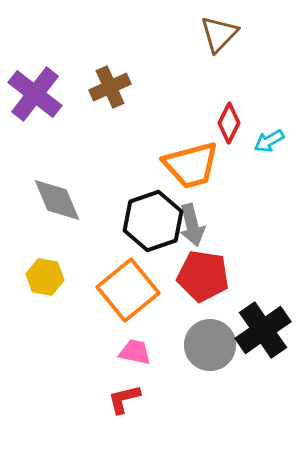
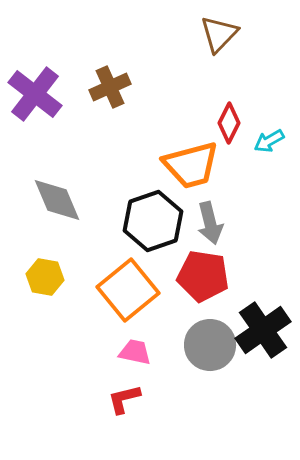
gray arrow: moved 18 px right, 2 px up
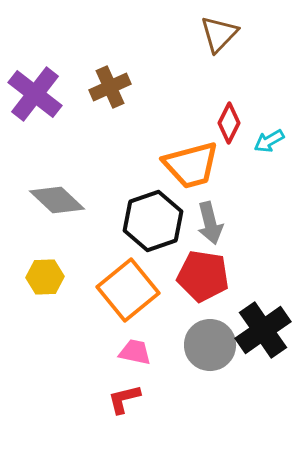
gray diamond: rotated 24 degrees counterclockwise
yellow hexagon: rotated 12 degrees counterclockwise
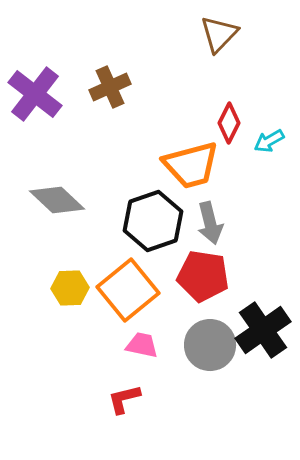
yellow hexagon: moved 25 px right, 11 px down
pink trapezoid: moved 7 px right, 7 px up
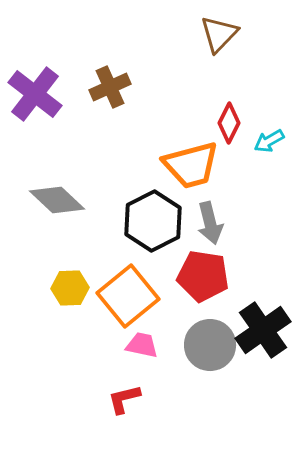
black hexagon: rotated 8 degrees counterclockwise
orange square: moved 6 px down
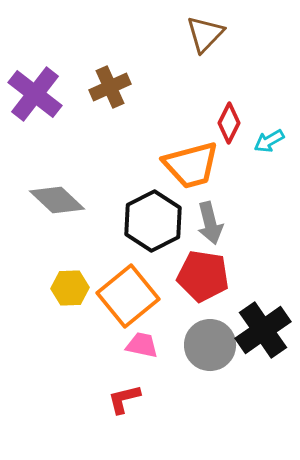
brown triangle: moved 14 px left
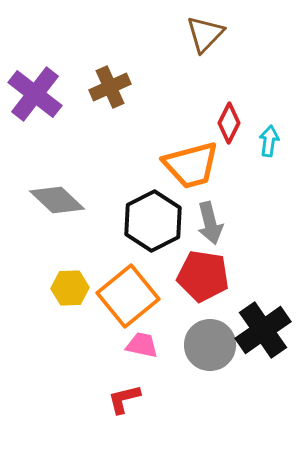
cyan arrow: rotated 128 degrees clockwise
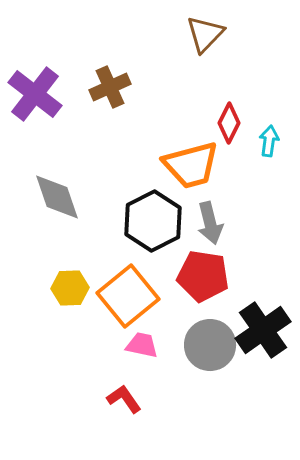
gray diamond: moved 3 px up; rotated 28 degrees clockwise
red L-shape: rotated 69 degrees clockwise
